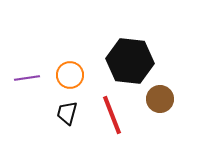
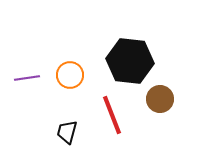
black trapezoid: moved 19 px down
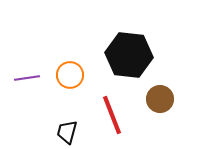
black hexagon: moved 1 px left, 6 px up
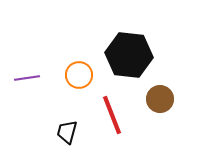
orange circle: moved 9 px right
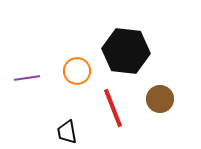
black hexagon: moved 3 px left, 4 px up
orange circle: moved 2 px left, 4 px up
red line: moved 1 px right, 7 px up
black trapezoid: rotated 25 degrees counterclockwise
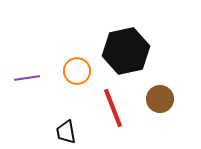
black hexagon: rotated 18 degrees counterclockwise
black trapezoid: moved 1 px left
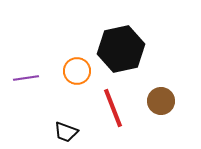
black hexagon: moved 5 px left, 2 px up
purple line: moved 1 px left
brown circle: moved 1 px right, 2 px down
black trapezoid: rotated 60 degrees counterclockwise
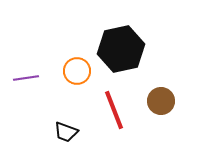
red line: moved 1 px right, 2 px down
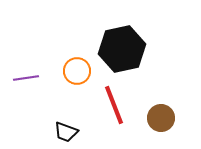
black hexagon: moved 1 px right
brown circle: moved 17 px down
red line: moved 5 px up
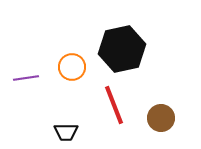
orange circle: moved 5 px left, 4 px up
black trapezoid: rotated 20 degrees counterclockwise
